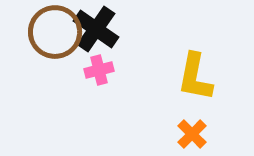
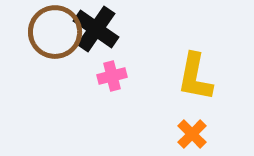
pink cross: moved 13 px right, 6 px down
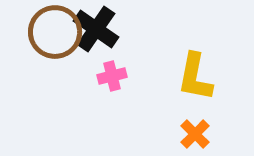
orange cross: moved 3 px right
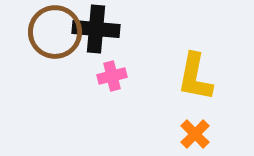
black cross: rotated 30 degrees counterclockwise
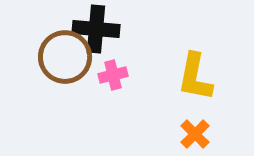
brown circle: moved 10 px right, 25 px down
pink cross: moved 1 px right, 1 px up
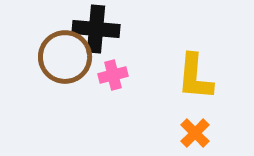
yellow L-shape: rotated 6 degrees counterclockwise
orange cross: moved 1 px up
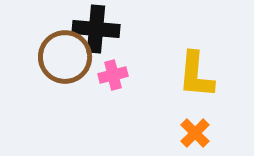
yellow L-shape: moved 1 px right, 2 px up
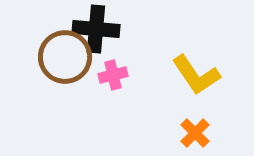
yellow L-shape: rotated 39 degrees counterclockwise
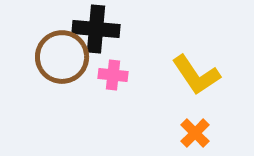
brown circle: moved 3 px left
pink cross: rotated 20 degrees clockwise
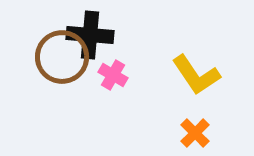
black cross: moved 6 px left, 6 px down
pink cross: rotated 24 degrees clockwise
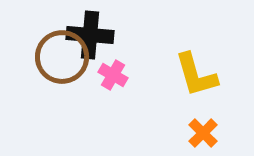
yellow L-shape: rotated 18 degrees clockwise
orange cross: moved 8 px right
